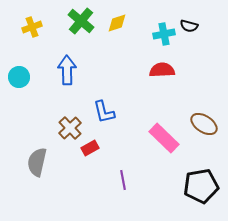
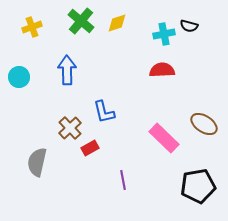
black pentagon: moved 3 px left
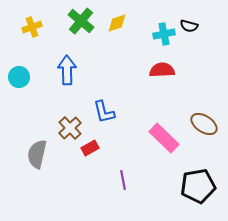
gray semicircle: moved 8 px up
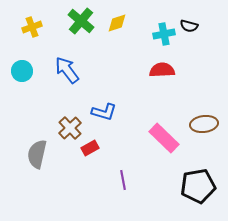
blue arrow: rotated 36 degrees counterclockwise
cyan circle: moved 3 px right, 6 px up
blue L-shape: rotated 60 degrees counterclockwise
brown ellipse: rotated 40 degrees counterclockwise
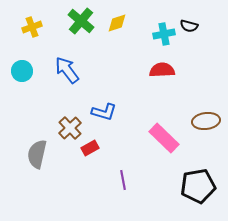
brown ellipse: moved 2 px right, 3 px up
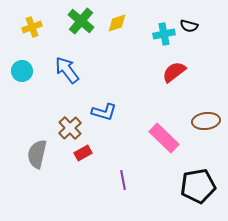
red semicircle: moved 12 px right, 2 px down; rotated 35 degrees counterclockwise
red rectangle: moved 7 px left, 5 px down
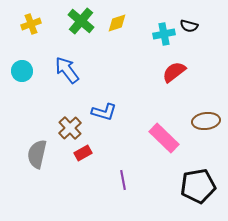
yellow cross: moved 1 px left, 3 px up
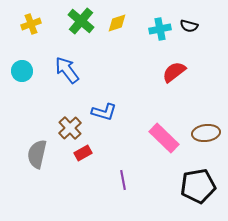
cyan cross: moved 4 px left, 5 px up
brown ellipse: moved 12 px down
